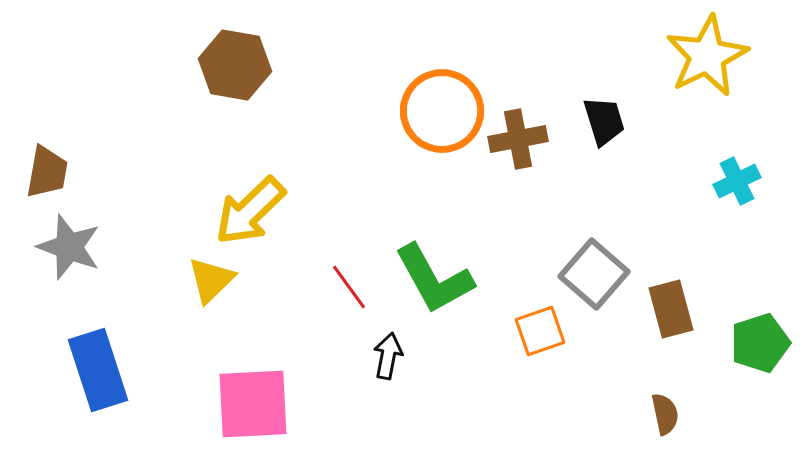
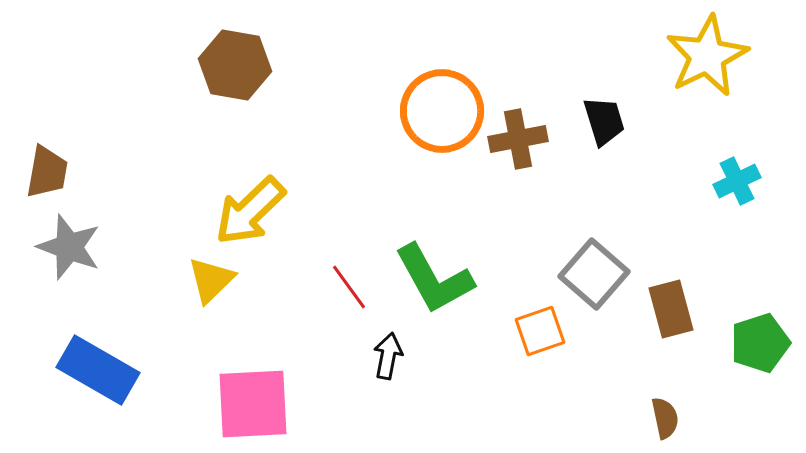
blue rectangle: rotated 42 degrees counterclockwise
brown semicircle: moved 4 px down
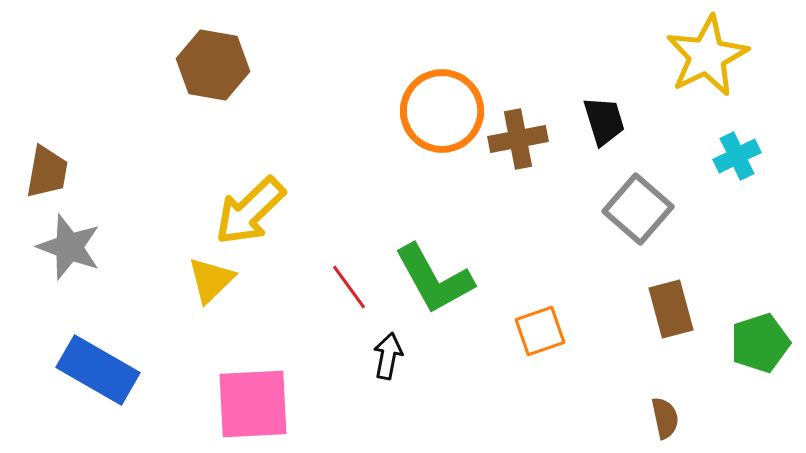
brown hexagon: moved 22 px left
cyan cross: moved 25 px up
gray square: moved 44 px right, 65 px up
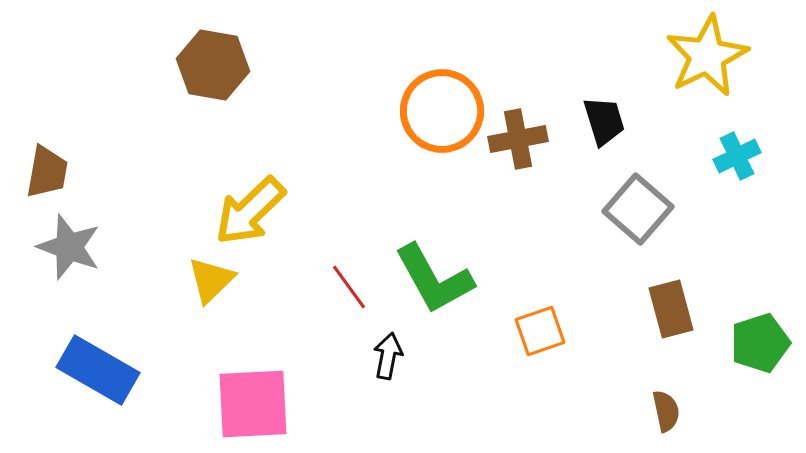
brown semicircle: moved 1 px right, 7 px up
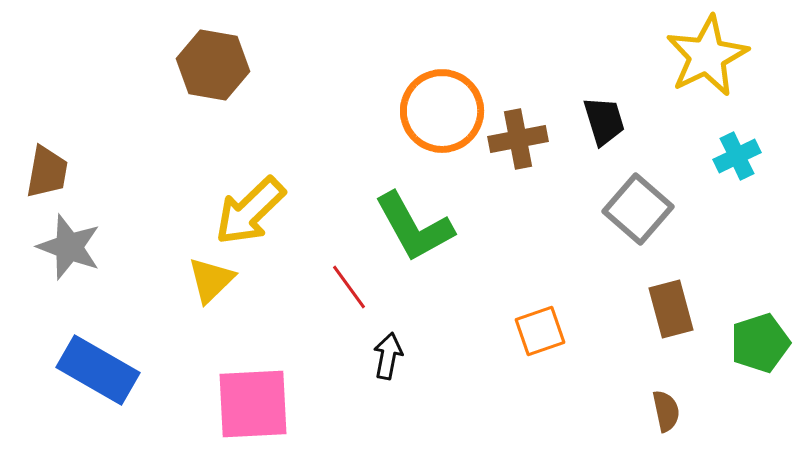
green L-shape: moved 20 px left, 52 px up
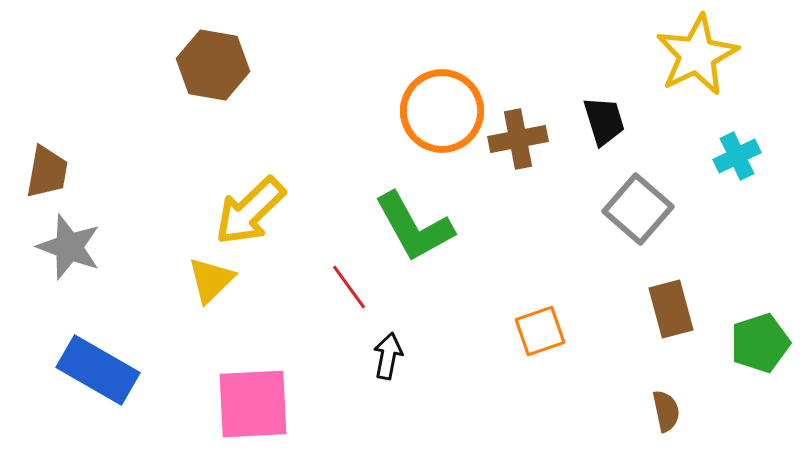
yellow star: moved 10 px left, 1 px up
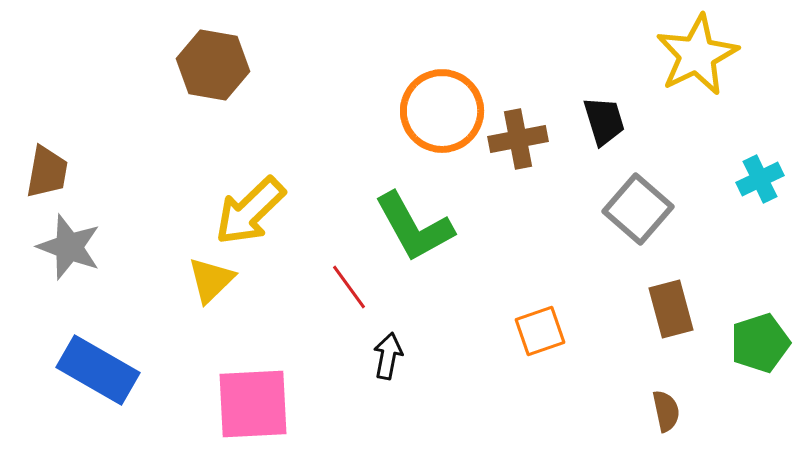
cyan cross: moved 23 px right, 23 px down
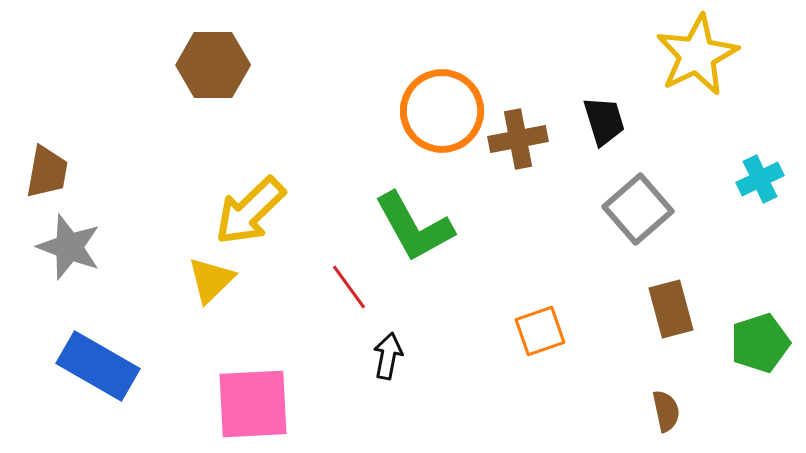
brown hexagon: rotated 10 degrees counterclockwise
gray square: rotated 8 degrees clockwise
blue rectangle: moved 4 px up
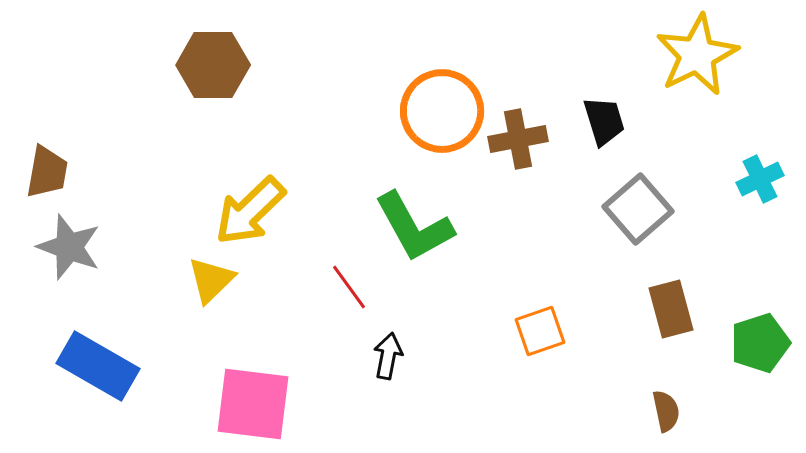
pink square: rotated 10 degrees clockwise
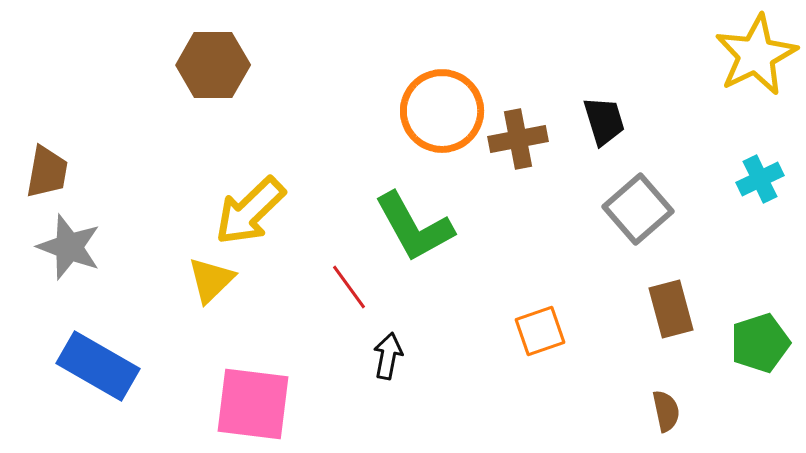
yellow star: moved 59 px right
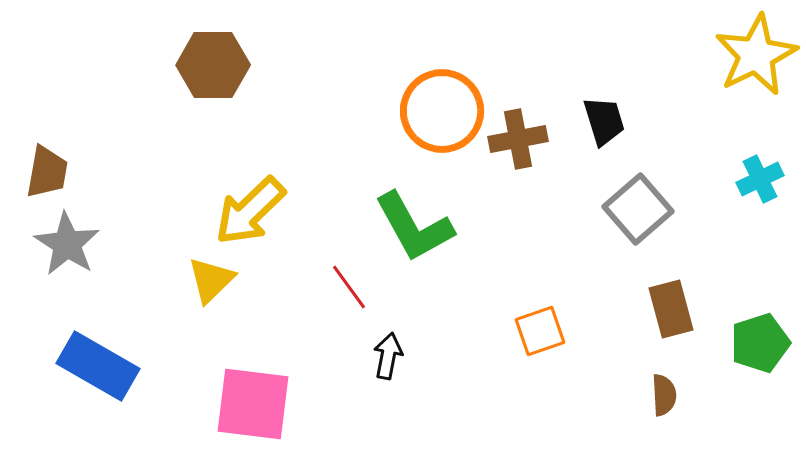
gray star: moved 2 px left, 3 px up; rotated 12 degrees clockwise
brown semicircle: moved 2 px left, 16 px up; rotated 9 degrees clockwise
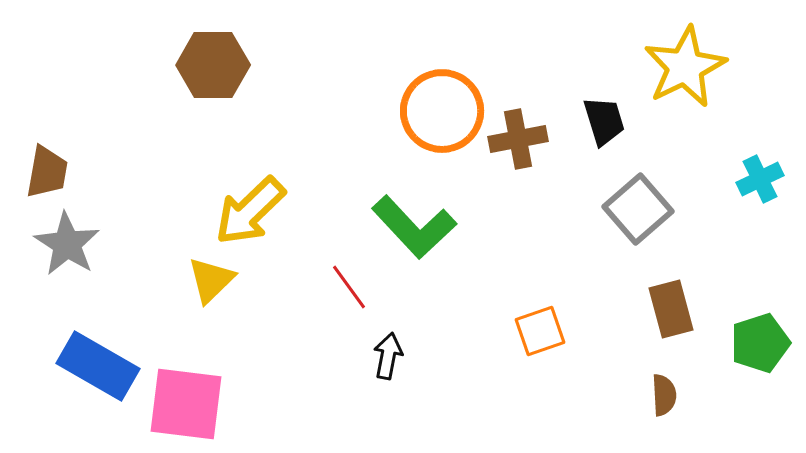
yellow star: moved 71 px left, 12 px down
green L-shape: rotated 14 degrees counterclockwise
pink square: moved 67 px left
